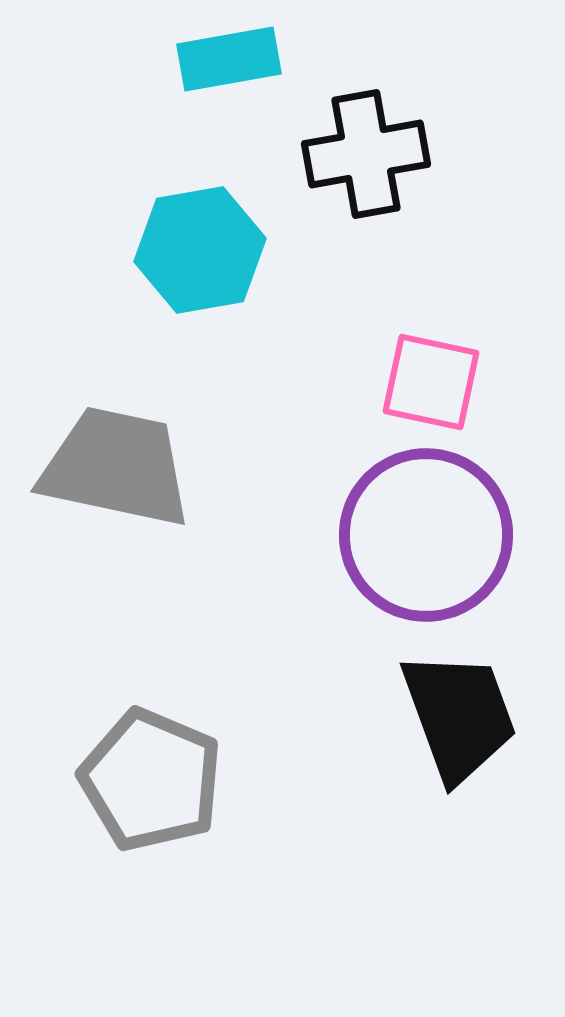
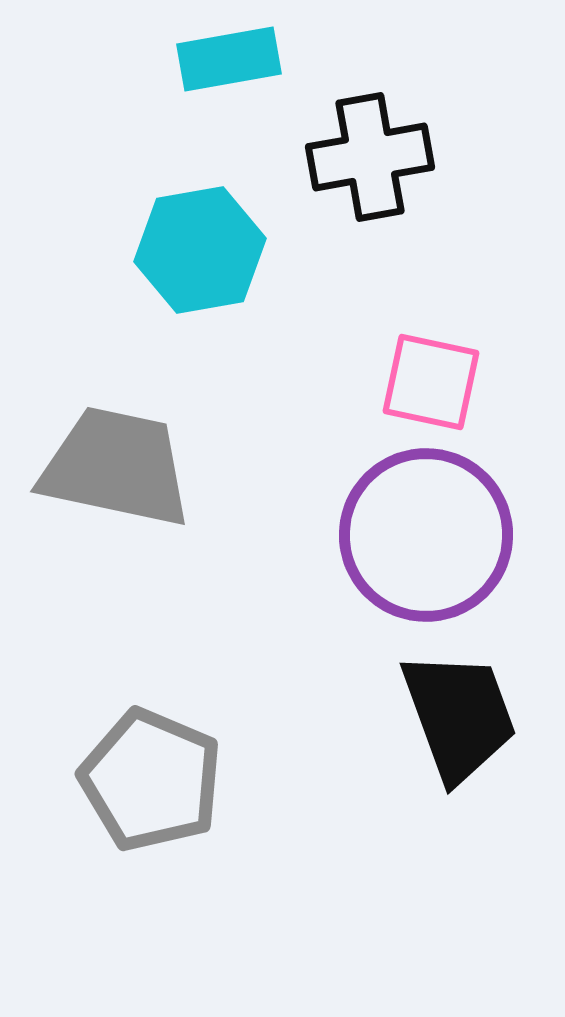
black cross: moved 4 px right, 3 px down
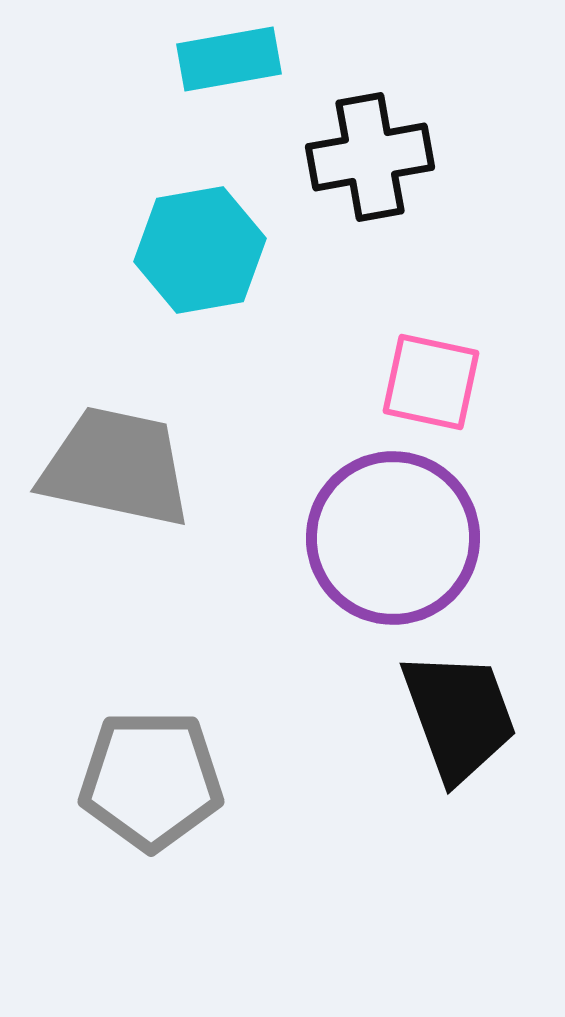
purple circle: moved 33 px left, 3 px down
gray pentagon: rotated 23 degrees counterclockwise
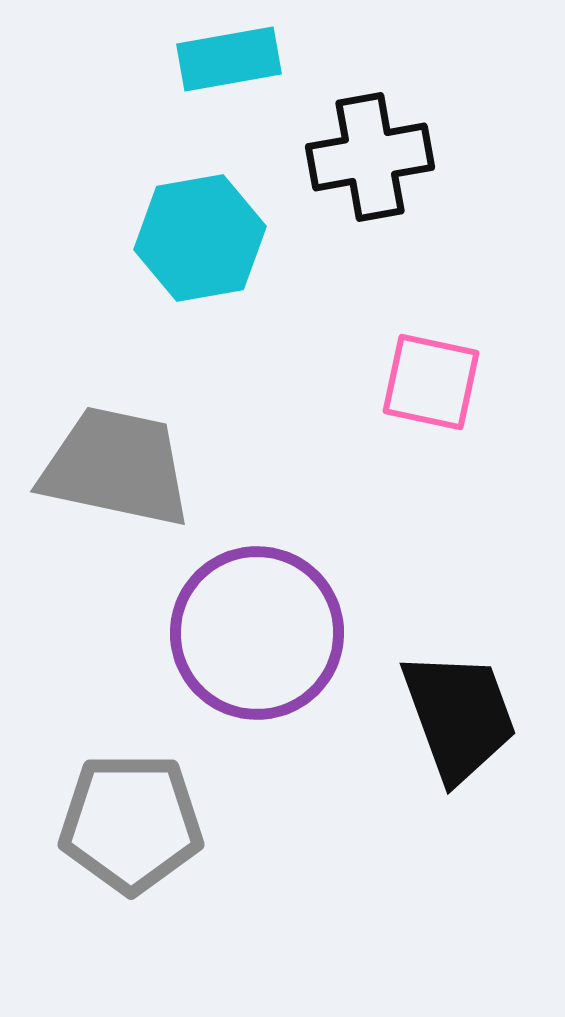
cyan hexagon: moved 12 px up
purple circle: moved 136 px left, 95 px down
gray pentagon: moved 20 px left, 43 px down
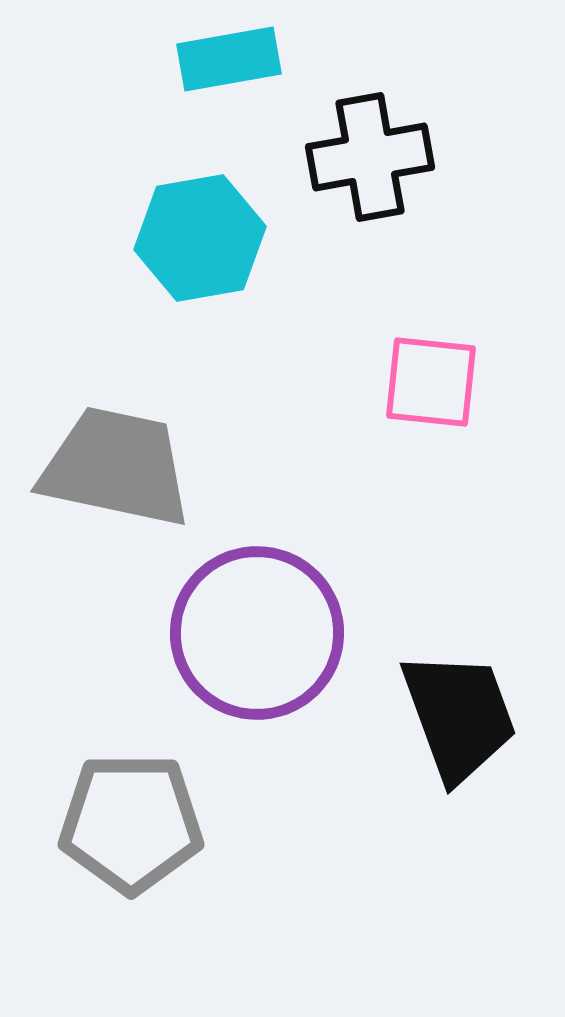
pink square: rotated 6 degrees counterclockwise
